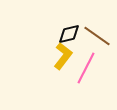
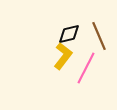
brown line: moved 2 px right; rotated 32 degrees clockwise
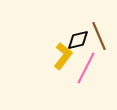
black diamond: moved 9 px right, 6 px down
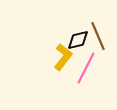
brown line: moved 1 px left
yellow L-shape: moved 1 px down
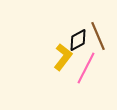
black diamond: rotated 15 degrees counterclockwise
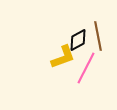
brown line: rotated 12 degrees clockwise
yellow L-shape: rotated 32 degrees clockwise
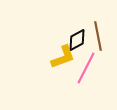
black diamond: moved 1 px left
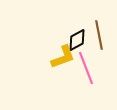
brown line: moved 1 px right, 1 px up
pink line: rotated 48 degrees counterclockwise
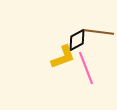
brown line: moved 3 px up; rotated 72 degrees counterclockwise
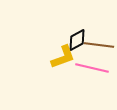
brown line: moved 13 px down
pink line: moved 6 px right; rotated 56 degrees counterclockwise
